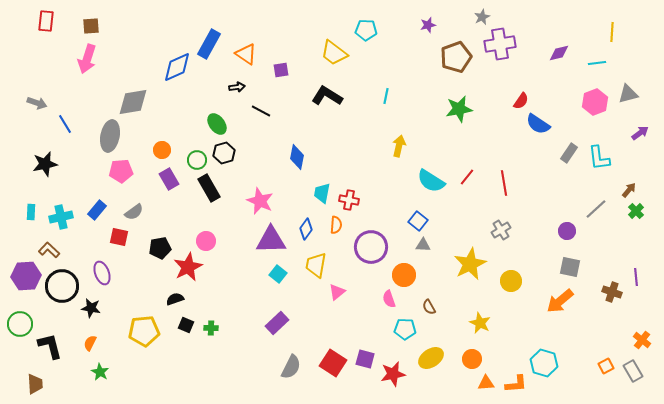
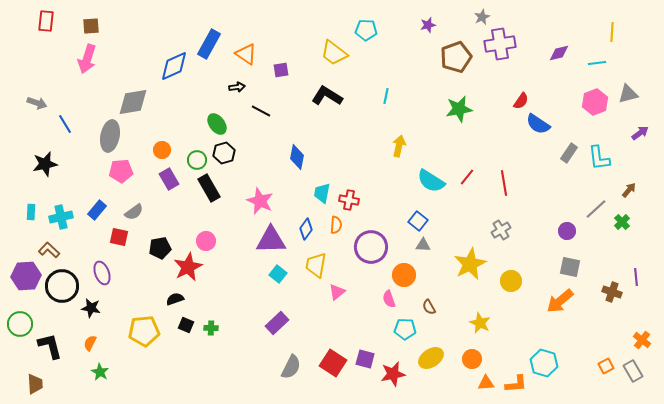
blue diamond at (177, 67): moved 3 px left, 1 px up
green cross at (636, 211): moved 14 px left, 11 px down
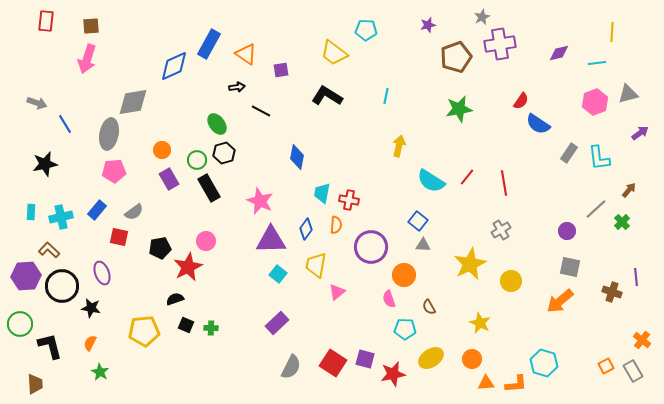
gray ellipse at (110, 136): moved 1 px left, 2 px up
pink pentagon at (121, 171): moved 7 px left
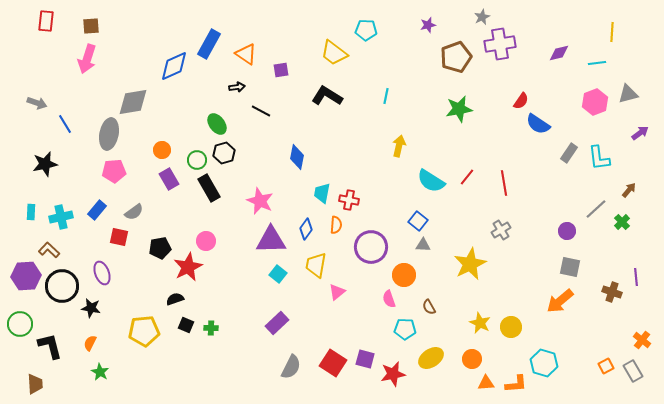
yellow circle at (511, 281): moved 46 px down
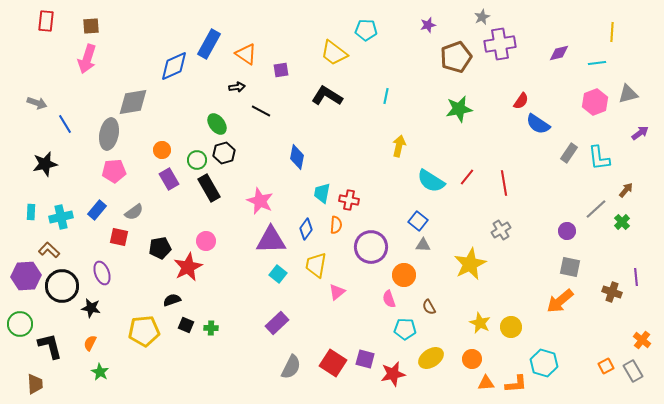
brown arrow at (629, 190): moved 3 px left
black semicircle at (175, 299): moved 3 px left, 1 px down
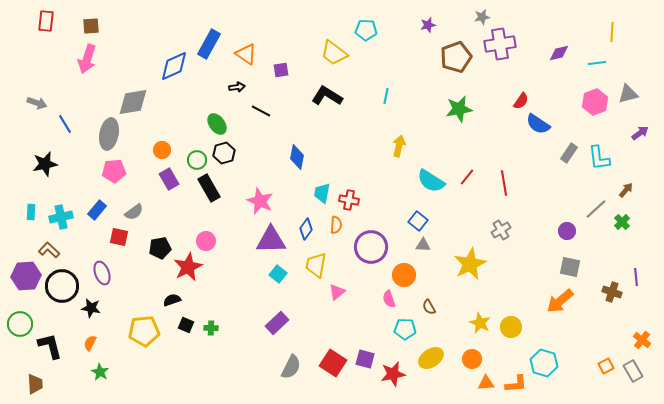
gray star at (482, 17): rotated 14 degrees clockwise
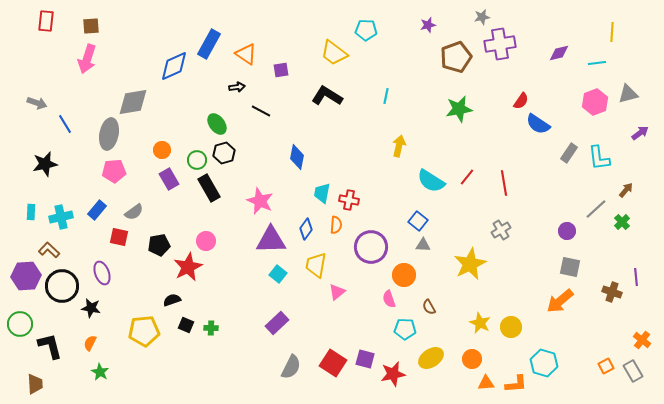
black pentagon at (160, 248): moved 1 px left, 3 px up
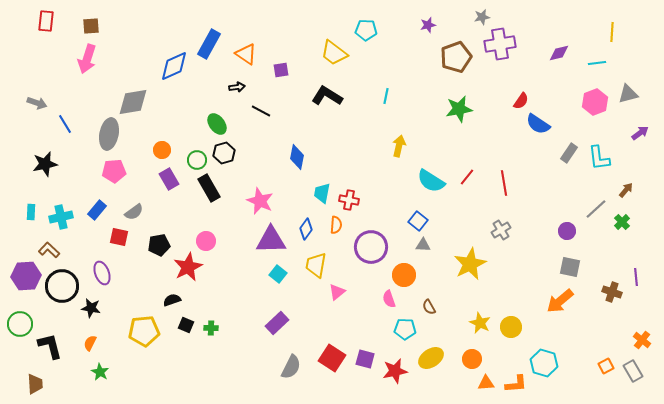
red square at (333, 363): moved 1 px left, 5 px up
red star at (393, 374): moved 2 px right, 3 px up
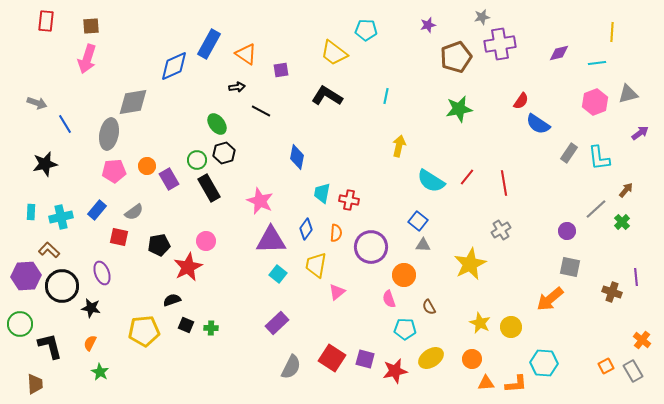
orange circle at (162, 150): moved 15 px left, 16 px down
orange semicircle at (336, 225): moved 8 px down
orange arrow at (560, 301): moved 10 px left, 2 px up
cyan hexagon at (544, 363): rotated 12 degrees counterclockwise
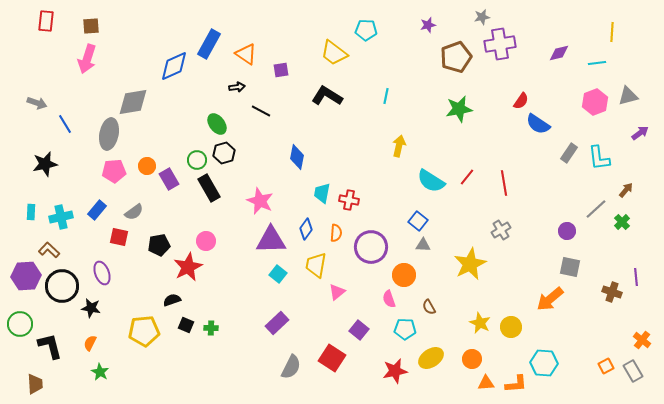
gray triangle at (628, 94): moved 2 px down
purple square at (365, 359): moved 6 px left, 29 px up; rotated 24 degrees clockwise
